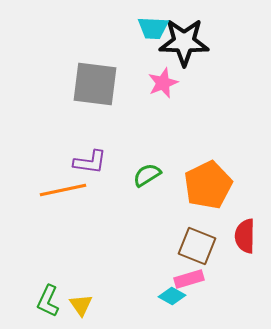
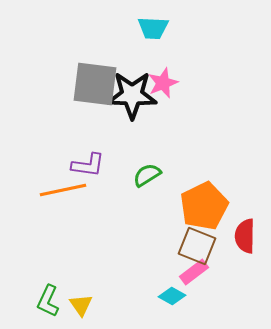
black star: moved 52 px left, 53 px down
purple L-shape: moved 2 px left, 3 px down
orange pentagon: moved 4 px left, 21 px down
pink rectangle: moved 5 px right, 7 px up; rotated 20 degrees counterclockwise
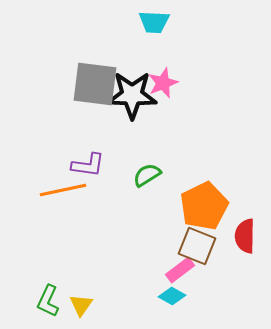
cyan trapezoid: moved 1 px right, 6 px up
pink rectangle: moved 14 px left, 2 px up
yellow triangle: rotated 10 degrees clockwise
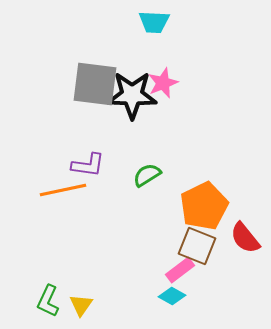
red semicircle: moved 2 px down; rotated 40 degrees counterclockwise
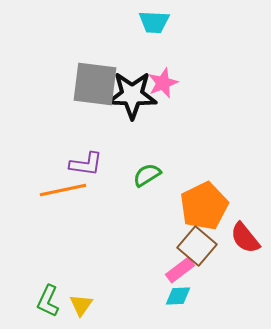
purple L-shape: moved 2 px left, 1 px up
brown square: rotated 18 degrees clockwise
cyan diamond: moved 6 px right; rotated 32 degrees counterclockwise
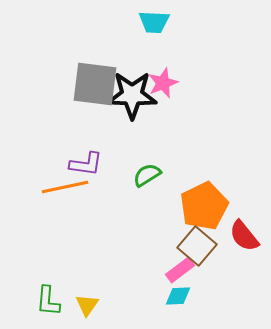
orange line: moved 2 px right, 3 px up
red semicircle: moved 1 px left, 2 px up
green L-shape: rotated 20 degrees counterclockwise
yellow triangle: moved 6 px right
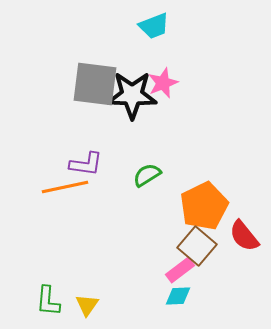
cyan trapezoid: moved 4 px down; rotated 24 degrees counterclockwise
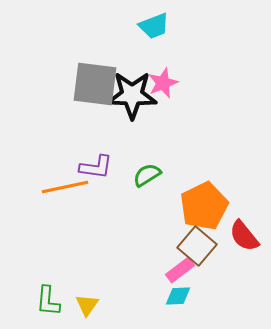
purple L-shape: moved 10 px right, 3 px down
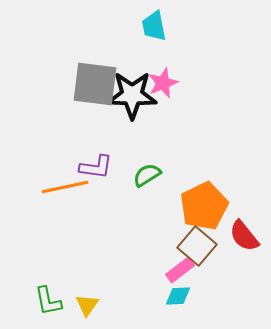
cyan trapezoid: rotated 100 degrees clockwise
green L-shape: rotated 16 degrees counterclockwise
